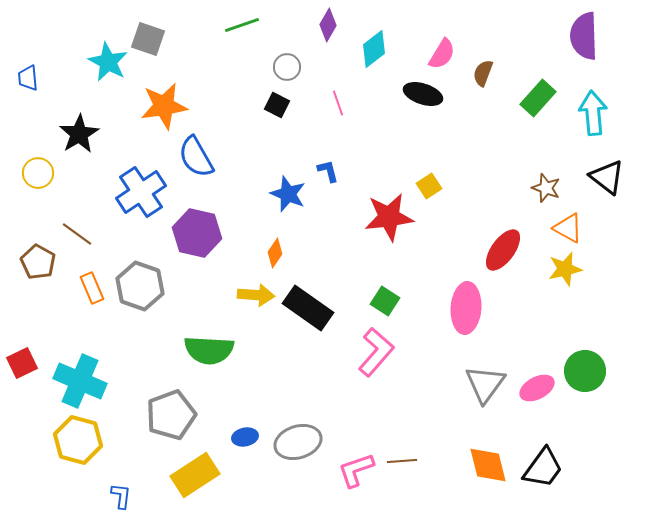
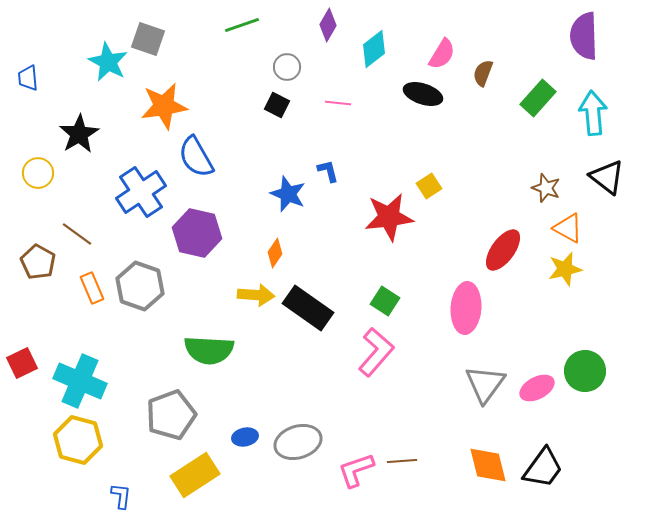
pink line at (338, 103): rotated 65 degrees counterclockwise
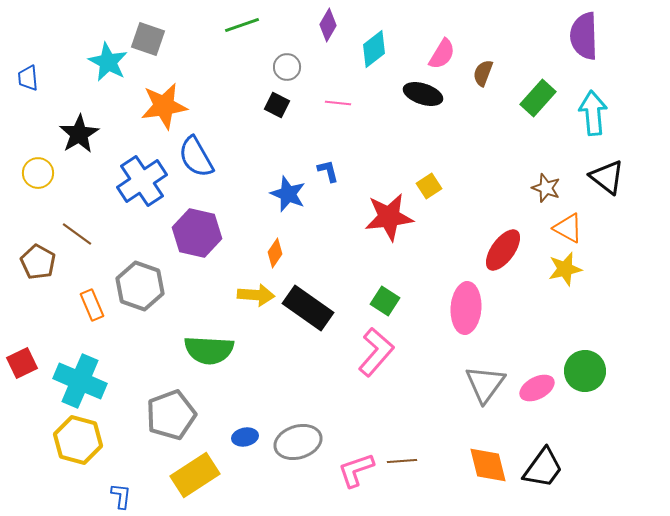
blue cross at (141, 192): moved 1 px right, 11 px up
orange rectangle at (92, 288): moved 17 px down
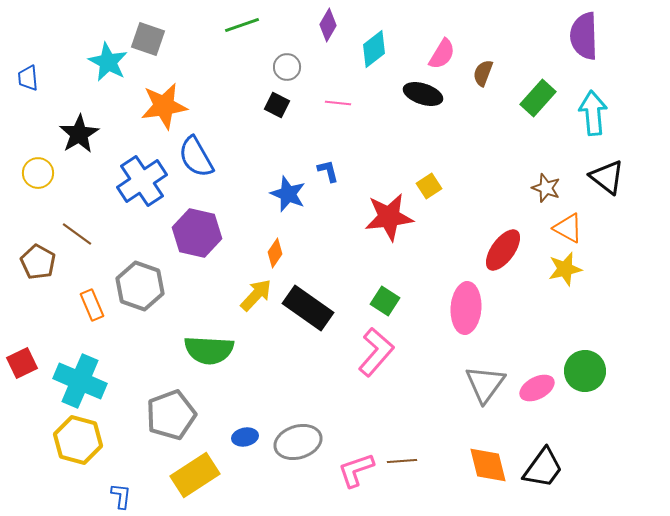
yellow arrow at (256, 295): rotated 51 degrees counterclockwise
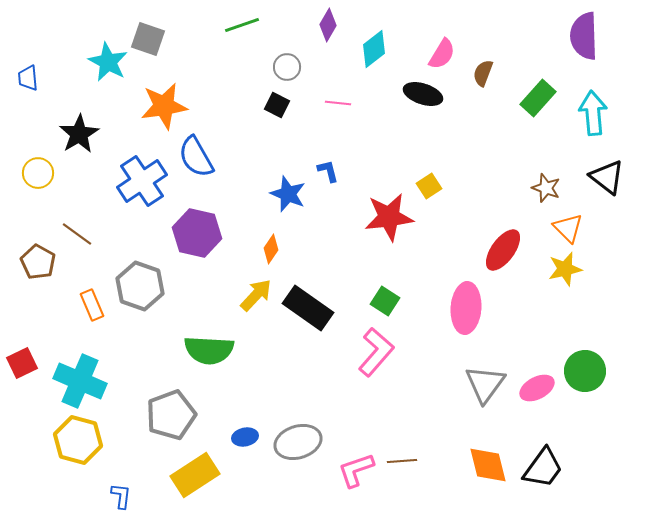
orange triangle at (568, 228): rotated 16 degrees clockwise
orange diamond at (275, 253): moved 4 px left, 4 px up
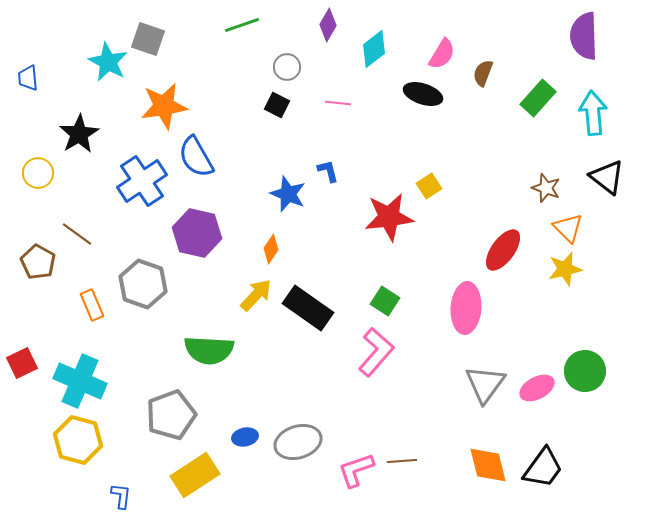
gray hexagon at (140, 286): moved 3 px right, 2 px up
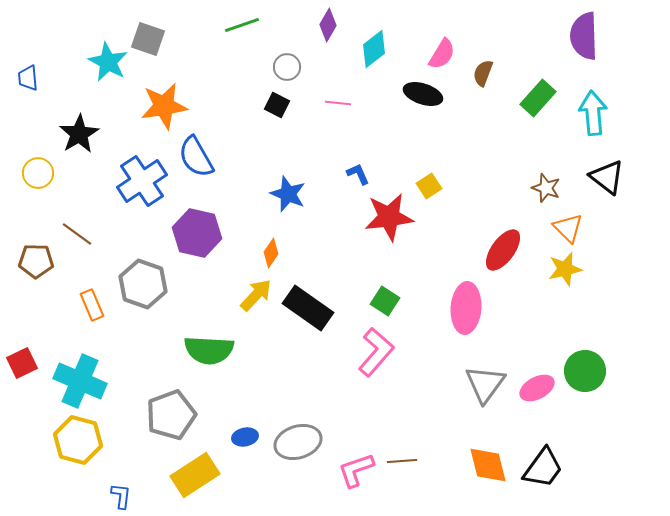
blue L-shape at (328, 171): moved 30 px right, 3 px down; rotated 10 degrees counterclockwise
orange diamond at (271, 249): moved 4 px down
brown pentagon at (38, 262): moved 2 px left, 1 px up; rotated 28 degrees counterclockwise
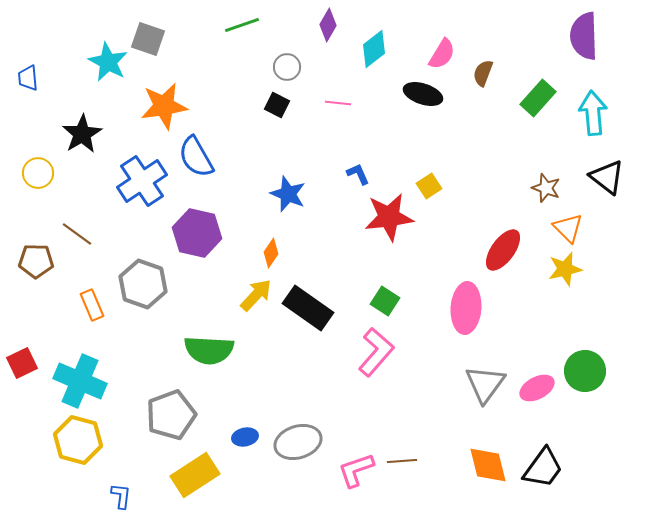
black star at (79, 134): moved 3 px right
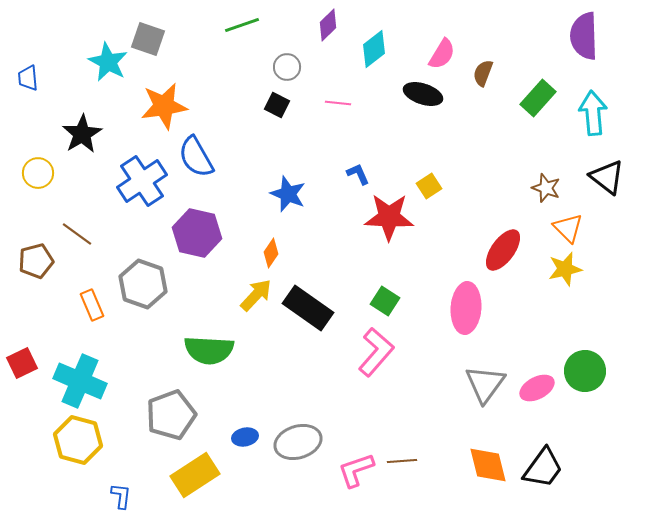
purple diamond at (328, 25): rotated 16 degrees clockwise
red star at (389, 217): rotated 9 degrees clockwise
brown pentagon at (36, 261): rotated 16 degrees counterclockwise
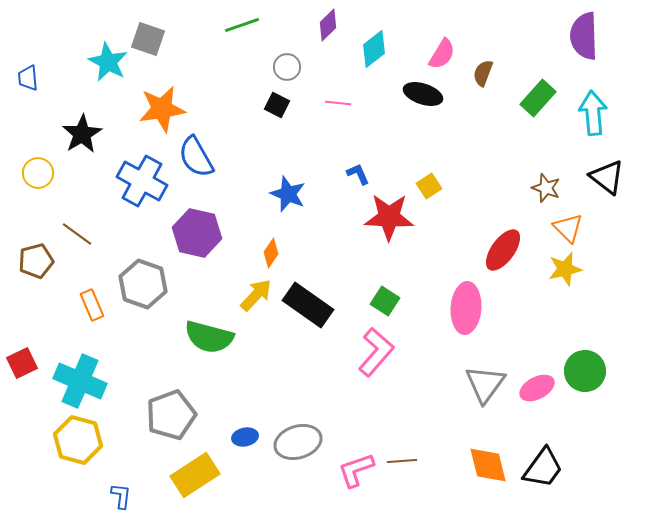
orange star at (164, 106): moved 2 px left, 3 px down
blue cross at (142, 181): rotated 27 degrees counterclockwise
black rectangle at (308, 308): moved 3 px up
green semicircle at (209, 350): moved 13 px up; rotated 12 degrees clockwise
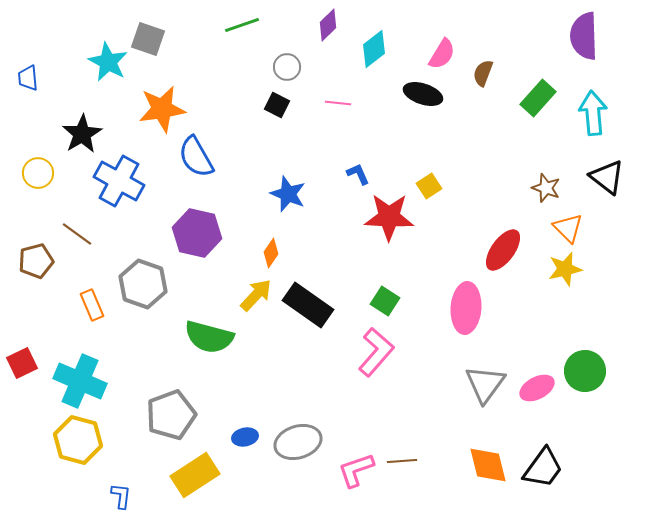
blue cross at (142, 181): moved 23 px left
